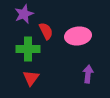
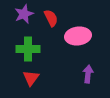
red semicircle: moved 5 px right, 13 px up
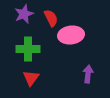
pink ellipse: moved 7 px left, 1 px up
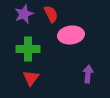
red semicircle: moved 4 px up
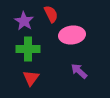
purple star: moved 7 px down; rotated 18 degrees counterclockwise
pink ellipse: moved 1 px right
purple arrow: moved 9 px left, 3 px up; rotated 54 degrees counterclockwise
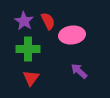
red semicircle: moved 3 px left, 7 px down
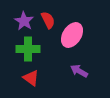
red semicircle: moved 1 px up
pink ellipse: rotated 50 degrees counterclockwise
purple arrow: rotated 12 degrees counterclockwise
red triangle: rotated 30 degrees counterclockwise
